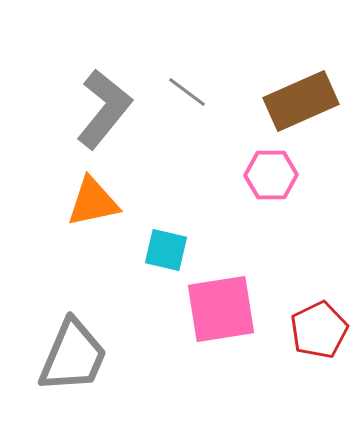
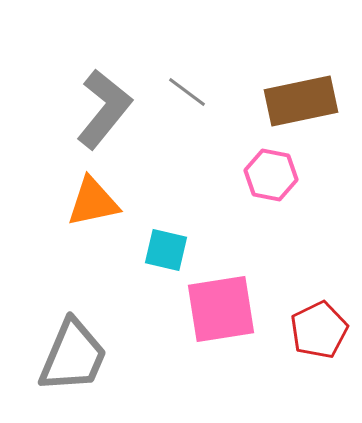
brown rectangle: rotated 12 degrees clockwise
pink hexagon: rotated 12 degrees clockwise
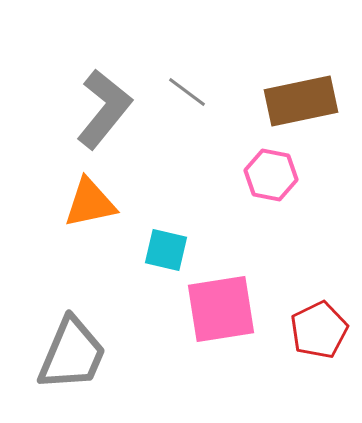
orange triangle: moved 3 px left, 1 px down
gray trapezoid: moved 1 px left, 2 px up
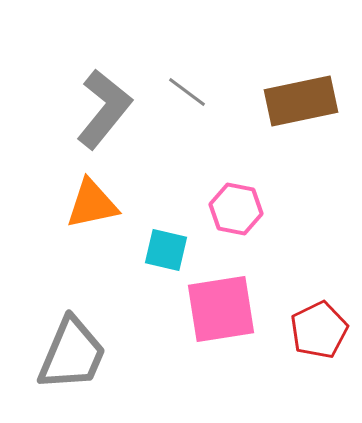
pink hexagon: moved 35 px left, 34 px down
orange triangle: moved 2 px right, 1 px down
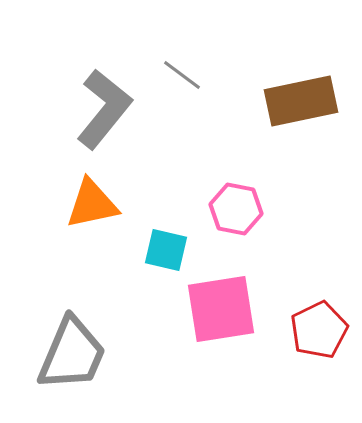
gray line: moved 5 px left, 17 px up
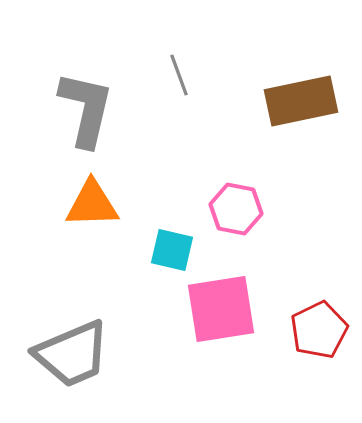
gray line: moved 3 px left; rotated 33 degrees clockwise
gray L-shape: moved 18 px left; rotated 26 degrees counterclockwise
orange triangle: rotated 10 degrees clockwise
cyan square: moved 6 px right
gray trapezoid: rotated 44 degrees clockwise
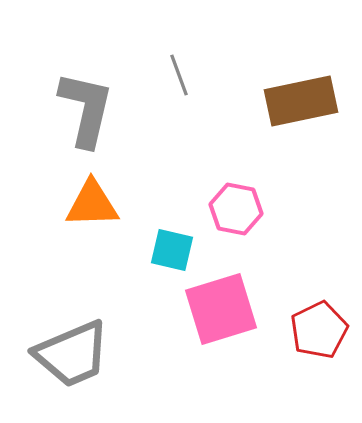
pink square: rotated 8 degrees counterclockwise
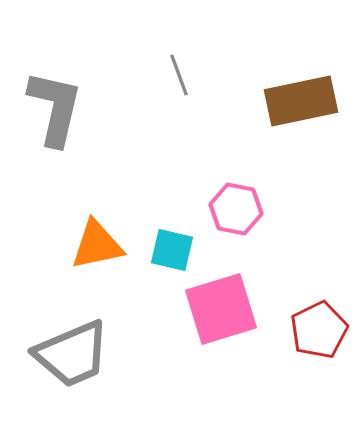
gray L-shape: moved 31 px left, 1 px up
orange triangle: moved 5 px right, 41 px down; rotated 10 degrees counterclockwise
